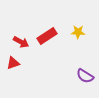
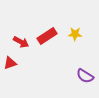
yellow star: moved 3 px left, 2 px down
red triangle: moved 3 px left
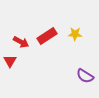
red triangle: moved 2 px up; rotated 40 degrees counterclockwise
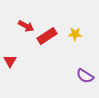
red arrow: moved 5 px right, 16 px up
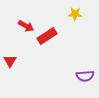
yellow star: moved 20 px up
purple semicircle: rotated 36 degrees counterclockwise
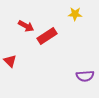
red triangle: rotated 16 degrees counterclockwise
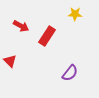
red arrow: moved 5 px left
red rectangle: rotated 24 degrees counterclockwise
purple semicircle: moved 15 px left, 3 px up; rotated 48 degrees counterclockwise
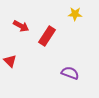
purple semicircle: rotated 108 degrees counterclockwise
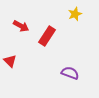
yellow star: rotated 24 degrees counterclockwise
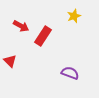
yellow star: moved 1 px left, 2 px down
red rectangle: moved 4 px left
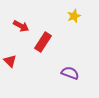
red rectangle: moved 6 px down
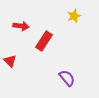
red arrow: rotated 21 degrees counterclockwise
red rectangle: moved 1 px right, 1 px up
purple semicircle: moved 3 px left, 5 px down; rotated 30 degrees clockwise
